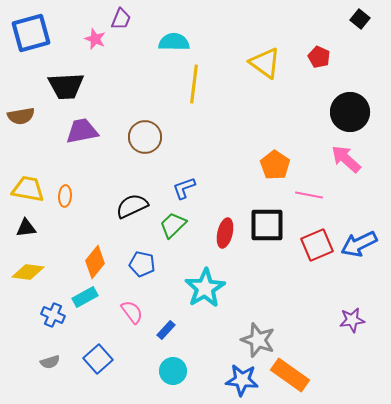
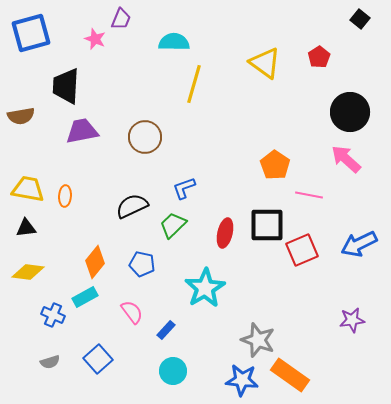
red pentagon at (319, 57): rotated 15 degrees clockwise
yellow line at (194, 84): rotated 9 degrees clockwise
black trapezoid at (66, 86): rotated 96 degrees clockwise
red square at (317, 245): moved 15 px left, 5 px down
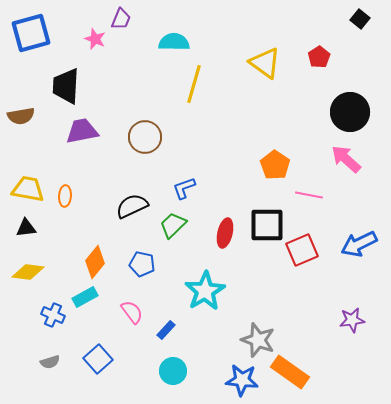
cyan star at (205, 288): moved 3 px down
orange rectangle at (290, 375): moved 3 px up
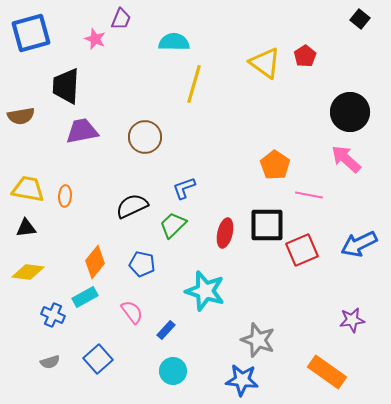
red pentagon at (319, 57): moved 14 px left, 1 px up
cyan star at (205, 291): rotated 24 degrees counterclockwise
orange rectangle at (290, 372): moved 37 px right
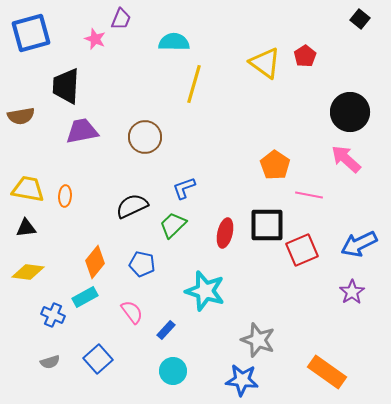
purple star at (352, 320): moved 28 px up; rotated 25 degrees counterclockwise
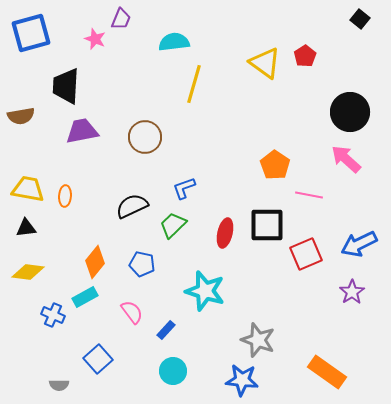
cyan semicircle at (174, 42): rotated 8 degrees counterclockwise
red square at (302, 250): moved 4 px right, 4 px down
gray semicircle at (50, 362): moved 9 px right, 23 px down; rotated 18 degrees clockwise
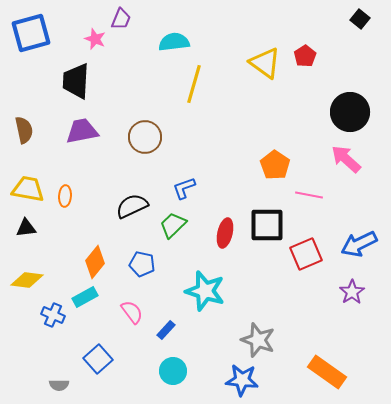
black trapezoid at (66, 86): moved 10 px right, 5 px up
brown semicircle at (21, 116): moved 3 px right, 14 px down; rotated 92 degrees counterclockwise
yellow diamond at (28, 272): moved 1 px left, 8 px down
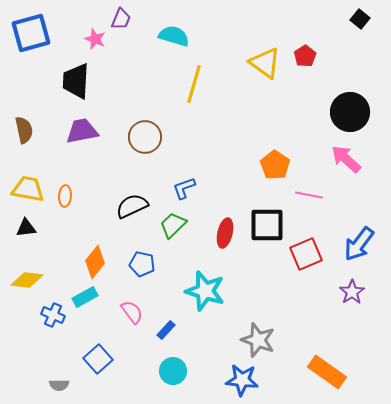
cyan semicircle at (174, 42): moved 6 px up; rotated 24 degrees clockwise
blue arrow at (359, 244): rotated 27 degrees counterclockwise
